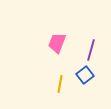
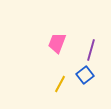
yellow line: rotated 18 degrees clockwise
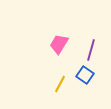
pink trapezoid: moved 2 px right, 1 px down; rotated 10 degrees clockwise
blue square: rotated 18 degrees counterclockwise
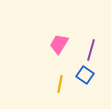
yellow line: rotated 18 degrees counterclockwise
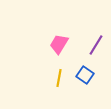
purple line: moved 5 px right, 5 px up; rotated 15 degrees clockwise
yellow line: moved 1 px left, 6 px up
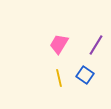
yellow line: rotated 24 degrees counterclockwise
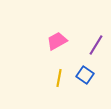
pink trapezoid: moved 2 px left, 3 px up; rotated 30 degrees clockwise
yellow line: rotated 24 degrees clockwise
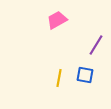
pink trapezoid: moved 21 px up
blue square: rotated 24 degrees counterclockwise
